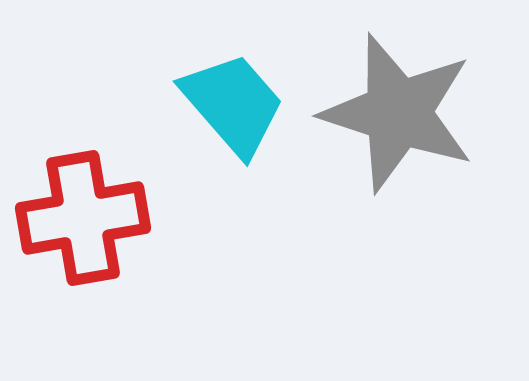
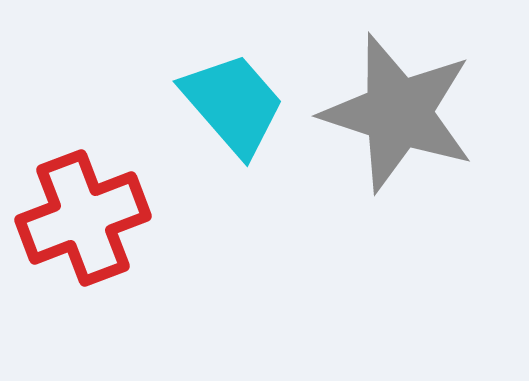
red cross: rotated 11 degrees counterclockwise
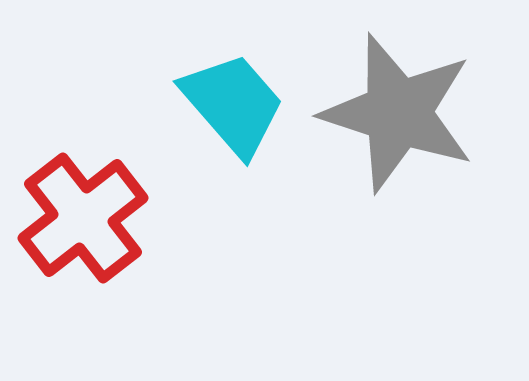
red cross: rotated 17 degrees counterclockwise
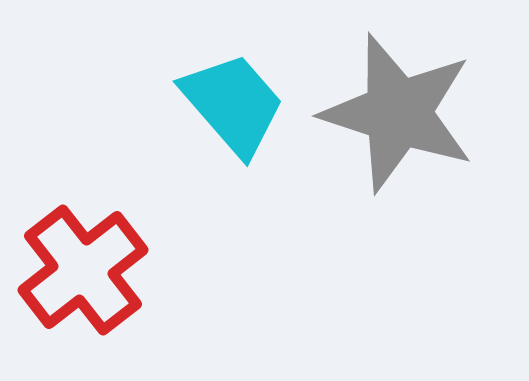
red cross: moved 52 px down
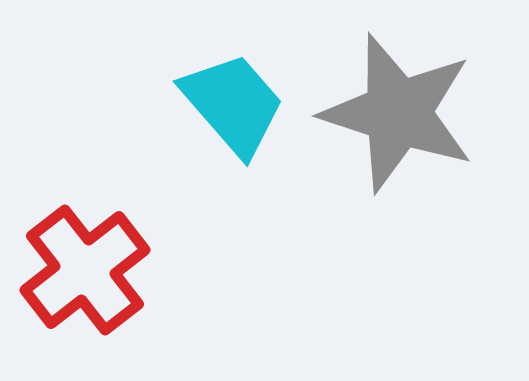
red cross: moved 2 px right
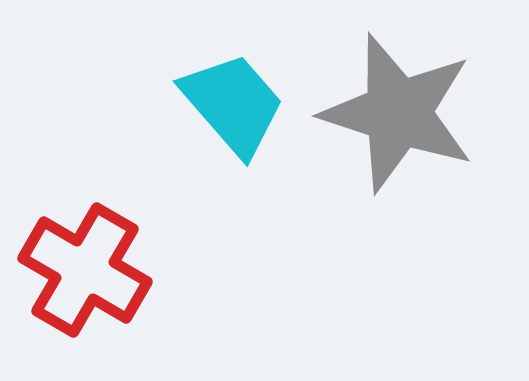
red cross: rotated 22 degrees counterclockwise
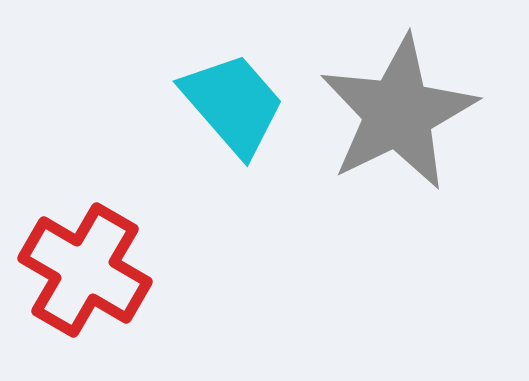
gray star: rotated 28 degrees clockwise
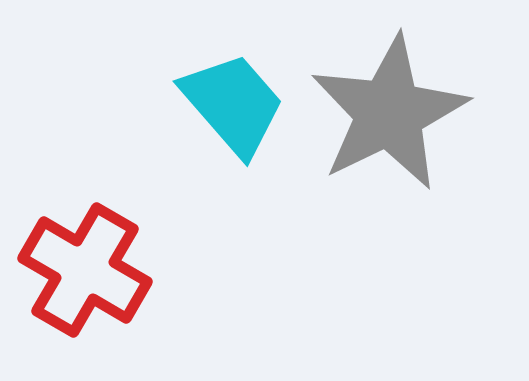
gray star: moved 9 px left
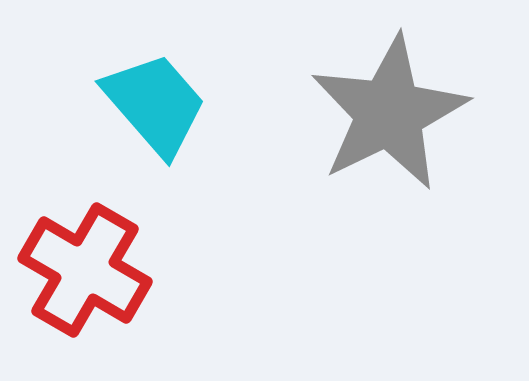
cyan trapezoid: moved 78 px left
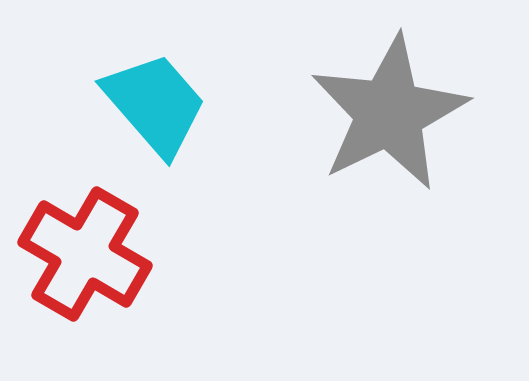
red cross: moved 16 px up
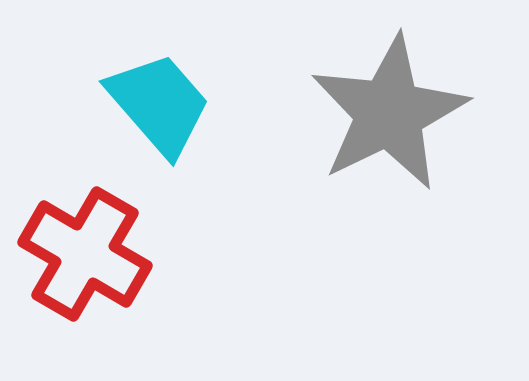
cyan trapezoid: moved 4 px right
